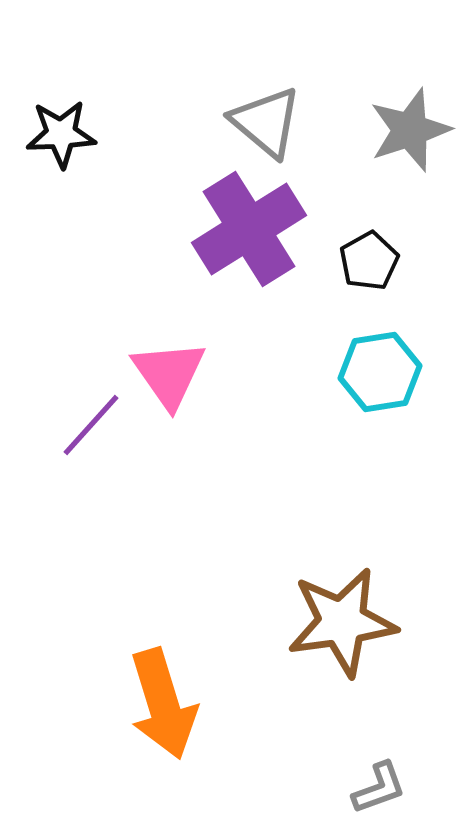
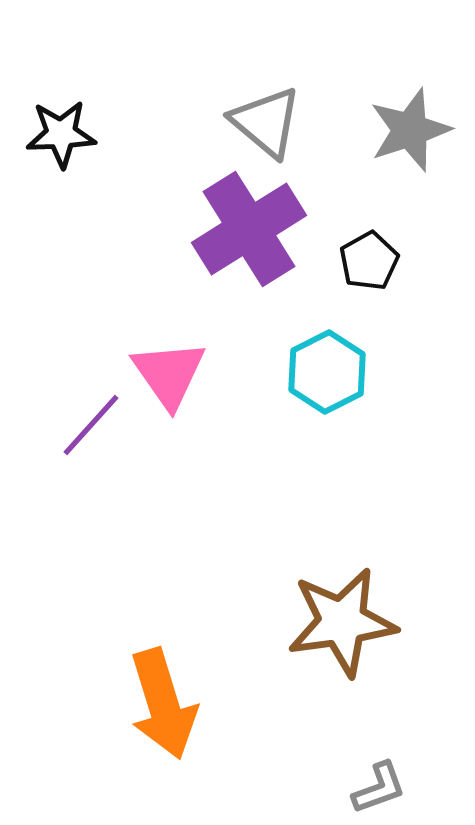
cyan hexagon: moved 53 px left; rotated 18 degrees counterclockwise
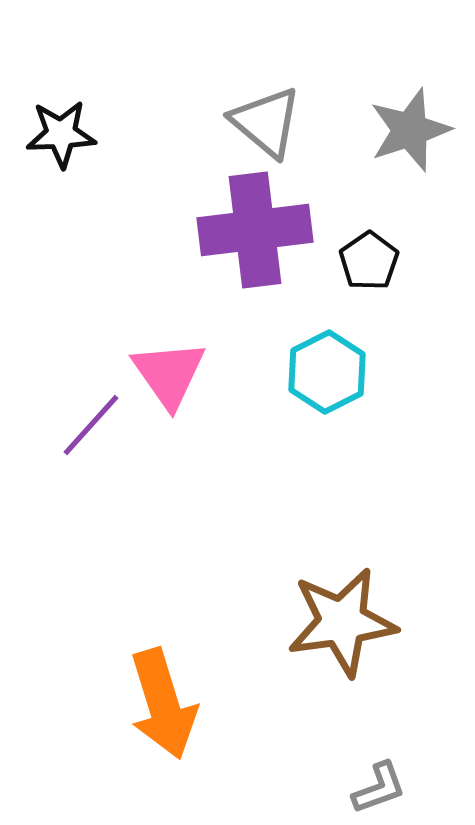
purple cross: moved 6 px right, 1 px down; rotated 25 degrees clockwise
black pentagon: rotated 6 degrees counterclockwise
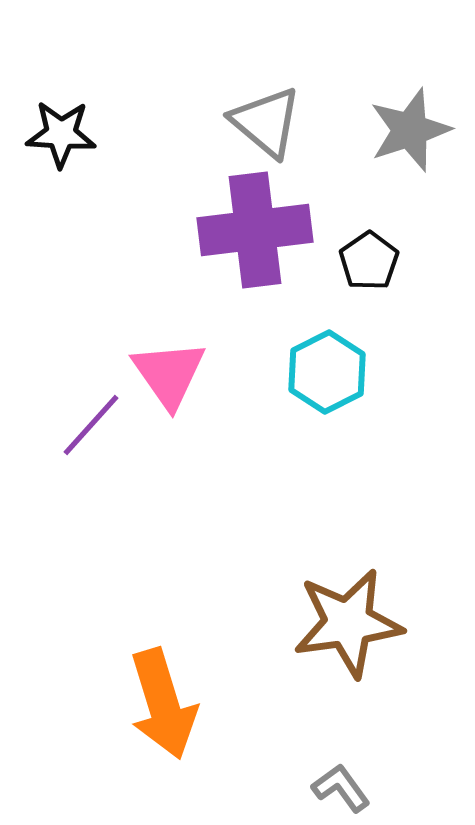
black star: rotated 6 degrees clockwise
brown star: moved 6 px right, 1 px down
gray L-shape: moved 38 px left; rotated 106 degrees counterclockwise
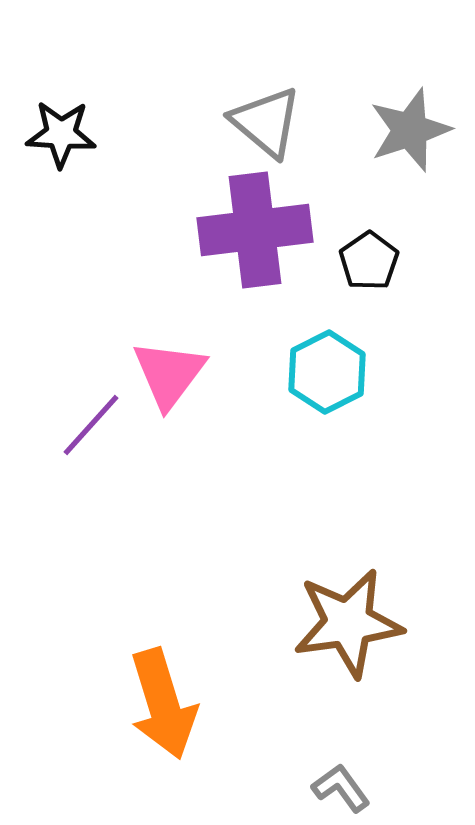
pink triangle: rotated 12 degrees clockwise
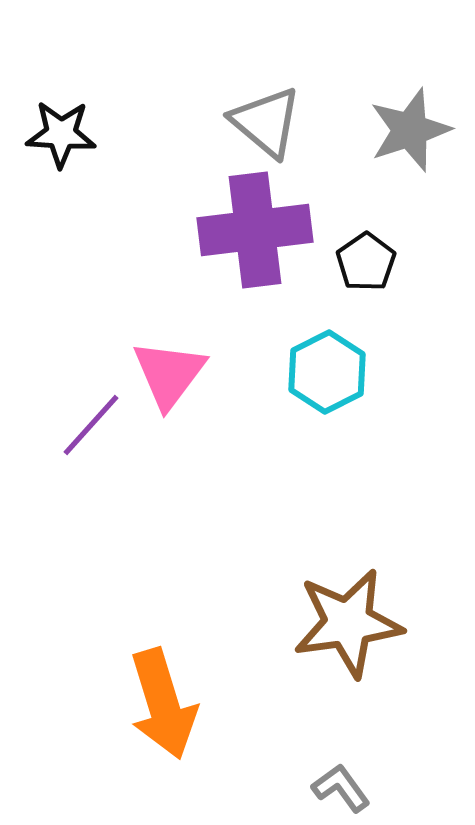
black pentagon: moved 3 px left, 1 px down
